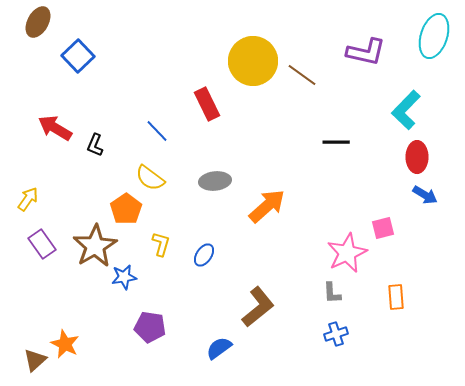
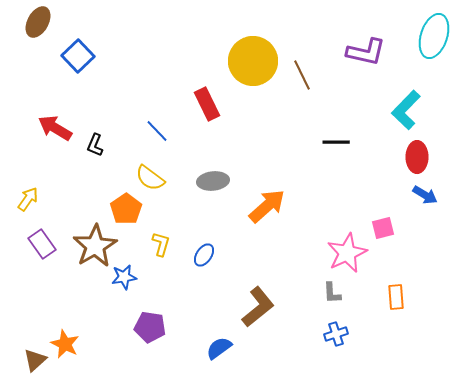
brown line: rotated 28 degrees clockwise
gray ellipse: moved 2 px left
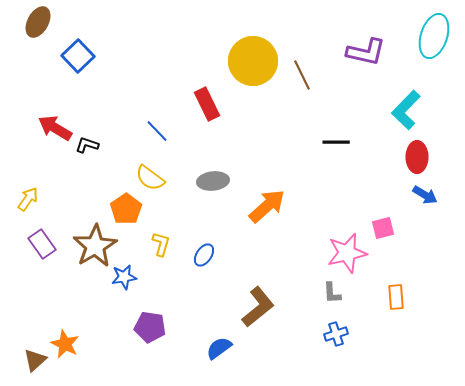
black L-shape: moved 8 px left; rotated 85 degrees clockwise
pink star: rotated 12 degrees clockwise
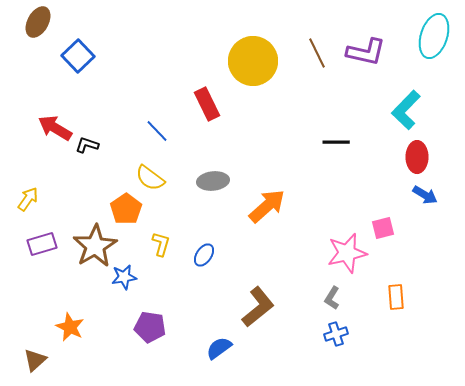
brown line: moved 15 px right, 22 px up
purple rectangle: rotated 72 degrees counterclockwise
gray L-shape: moved 5 px down; rotated 35 degrees clockwise
orange star: moved 5 px right, 17 px up
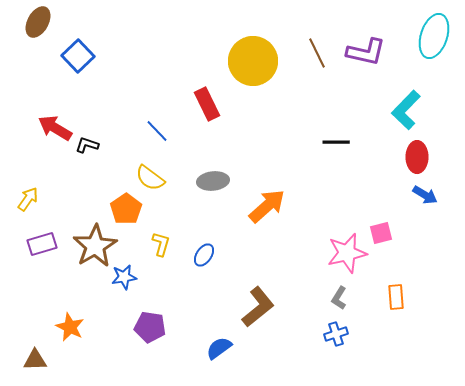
pink square: moved 2 px left, 5 px down
gray L-shape: moved 7 px right
brown triangle: rotated 40 degrees clockwise
